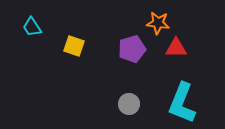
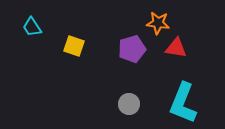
red triangle: rotated 10 degrees clockwise
cyan L-shape: moved 1 px right
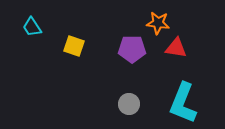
purple pentagon: rotated 16 degrees clockwise
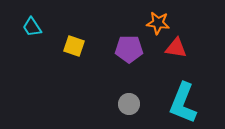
purple pentagon: moved 3 px left
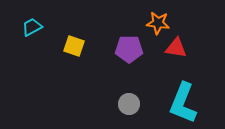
cyan trapezoid: rotated 95 degrees clockwise
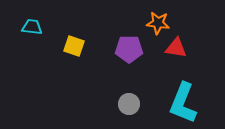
cyan trapezoid: rotated 35 degrees clockwise
